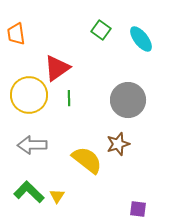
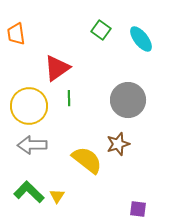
yellow circle: moved 11 px down
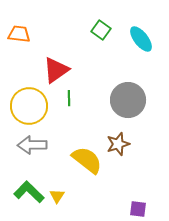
orange trapezoid: moved 3 px right; rotated 105 degrees clockwise
red triangle: moved 1 px left, 2 px down
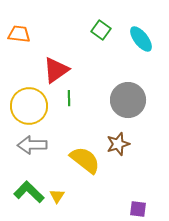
yellow semicircle: moved 2 px left
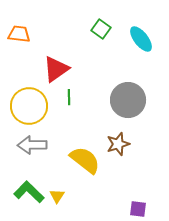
green square: moved 1 px up
red triangle: moved 1 px up
green line: moved 1 px up
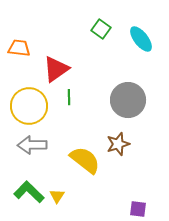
orange trapezoid: moved 14 px down
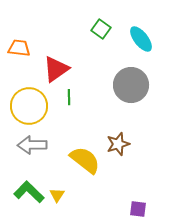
gray circle: moved 3 px right, 15 px up
yellow triangle: moved 1 px up
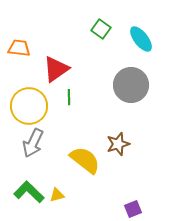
gray arrow: moved 1 px right, 2 px up; rotated 64 degrees counterclockwise
yellow triangle: rotated 42 degrees clockwise
purple square: moved 5 px left; rotated 30 degrees counterclockwise
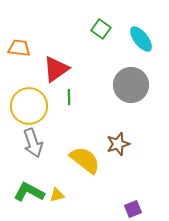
gray arrow: rotated 44 degrees counterclockwise
green L-shape: rotated 16 degrees counterclockwise
